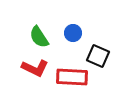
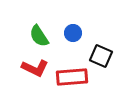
green semicircle: moved 1 px up
black square: moved 3 px right
red rectangle: rotated 8 degrees counterclockwise
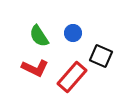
red rectangle: rotated 44 degrees counterclockwise
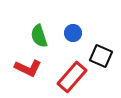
green semicircle: rotated 15 degrees clockwise
red L-shape: moved 7 px left
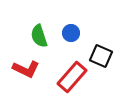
blue circle: moved 2 px left
red L-shape: moved 2 px left, 1 px down
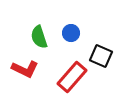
green semicircle: moved 1 px down
red L-shape: moved 1 px left
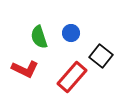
black square: rotated 15 degrees clockwise
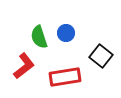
blue circle: moved 5 px left
red L-shape: moved 1 px left, 3 px up; rotated 64 degrees counterclockwise
red rectangle: moved 7 px left; rotated 40 degrees clockwise
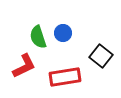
blue circle: moved 3 px left
green semicircle: moved 1 px left
red L-shape: rotated 12 degrees clockwise
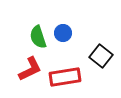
red L-shape: moved 6 px right, 3 px down
